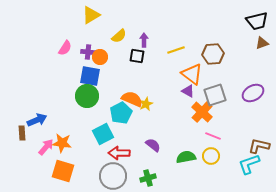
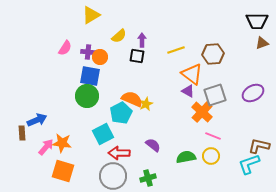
black trapezoid: rotated 15 degrees clockwise
purple arrow: moved 2 px left
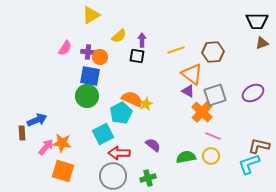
brown hexagon: moved 2 px up
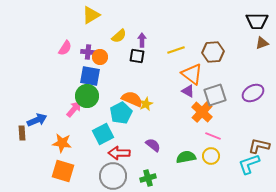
pink arrow: moved 28 px right, 38 px up
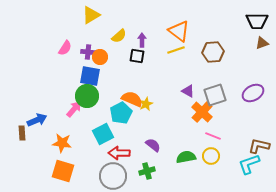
orange triangle: moved 13 px left, 43 px up
green cross: moved 1 px left, 7 px up
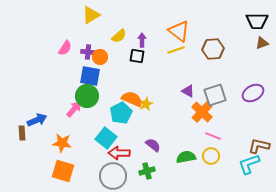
brown hexagon: moved 3 px up
cyan square: moved 3 px right, 4 px down; rotated 25 degrees counterclockwise
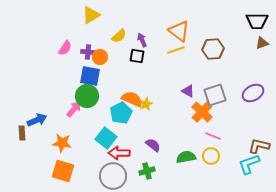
purple arrow: rotated 24 degrees counterclockwise
